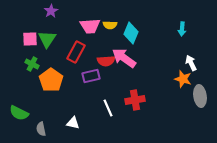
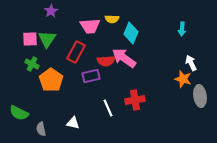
yellow semicircle: moved 2 px right, 6 px up
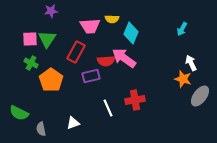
purple star: rotated 24 degrees clockwise
cyan arrow: rotated 24 degrees clockwise
green cross: moved 1 px left, 1 px up
gray ellipse: rotated 45 degrees clockwise
white triangle: rotated 32 degrees counterclockwise
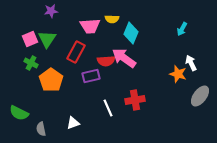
pink square: rotated 21 degrees counterclockwise
orange star: moved 5 px left, 5 px up
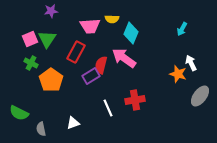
red semicircle: moved 5 px left, 4 px down; rotated 108 degrees clockwise
purple rectangle: rotated 18 degrees counterclockwise
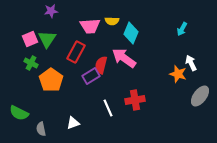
yellow semicircle: moved 2 px down
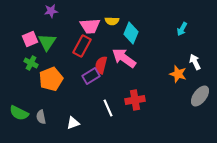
green triangle: moved 3 px down
red rectangle: moved 6 px right, 6 px up
white arrow: moved 4 px right, 1 px up
orange pentagon: moved 1 px up; rotated 15 degrees clockwise
gray semicircle: moved 12 px up
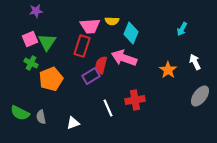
purple star: moved 15 px left
red rectangle: rotated 10 degrees counterclockwise
pink arrow: rotated 15 degrees counterclockwise
orange star: moved 10 px left, 4 px up; rotated 18 degrees clockwise
green semicircle: moved 1 px right
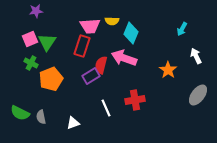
white arrow: moved 1 px right, 6 px up
gray ellipse: moved 2 px left, 1 px up
white line: moved 2 px left
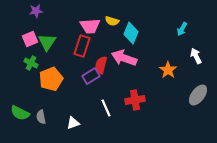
yellow semicircle: rotated 16 degrees clockwise
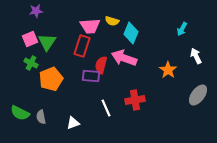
purple rectangle: rotated 36 degrees clockwise
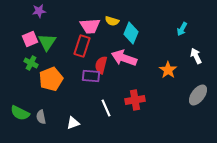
purple star: moved 3 px right
